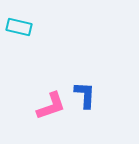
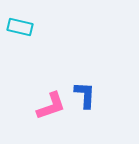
cyan rectangle: moved 1 px right
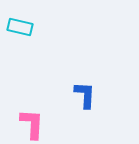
pink L-shape: moved 19 px left, 18 px down; rotated 68 degrees counterclockwise
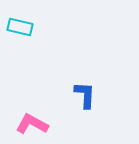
pink L-shape: rotated 64 degrees counterclockwise
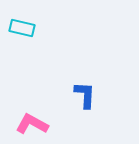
cyan rectangle: moved 2 px right, 1 px down
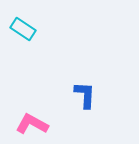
cyan rectangle: moved 1 px right, 1 px down; rotated 20 degrees clockwise
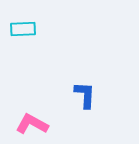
cyan rectangle: rotated 35 degrees counterclockwise
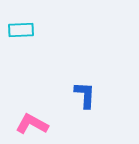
cyan rectangle: moved 2 px left, 1 px down
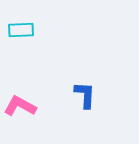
pink L-shape: moved 12 px left, 18 px up
